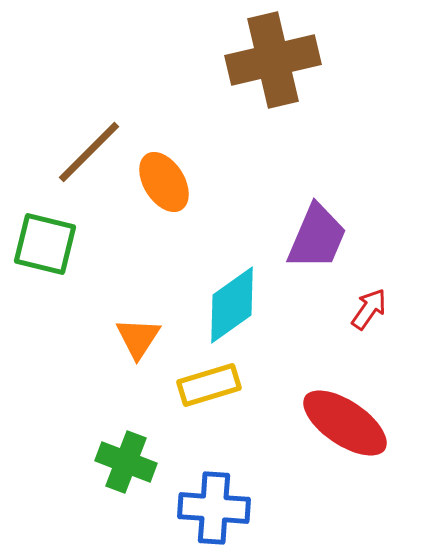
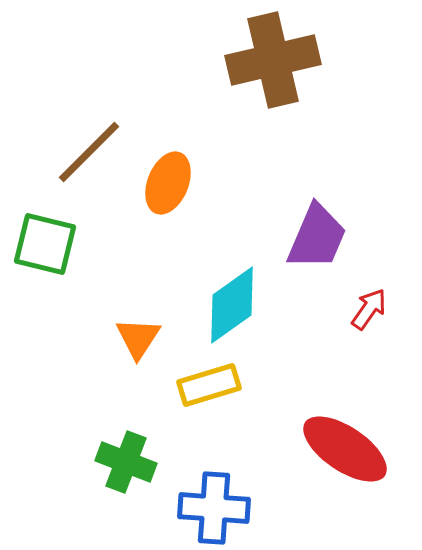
orange ellipse: moved 4 px right, 1 px down; rotated 54 degrees clockwise
red ellipse: moved 26 px down
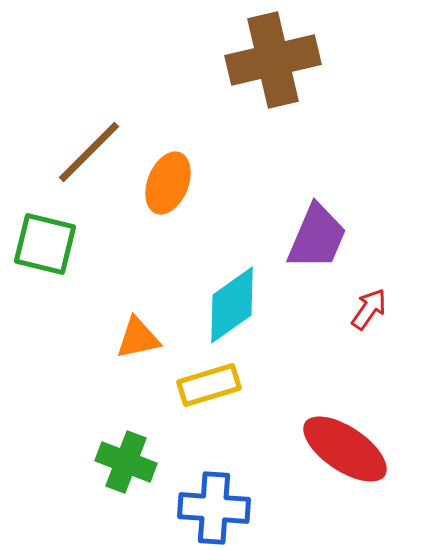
orange triangle: rotated 45 degrees clockwise
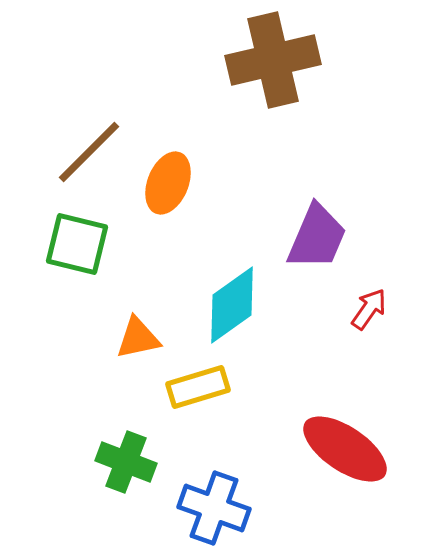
green square: moved 32 px right
yellow rectangle: moved 11 px left, 2 px down
blue cross: rotated 16 degrees clockwise
